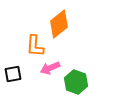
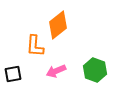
orange diamond: moved 1 px left, 1 px down
pink arrow: moved 6 px right, 3 px down
green hexagon: moved 19 px right, 12 px up
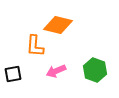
orange diamond: rotated 52 degrees clockwise
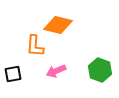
green hexagon: moved 5 px right
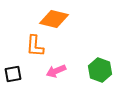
orange diamond: moved 4 px left, 6 px up
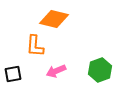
green hexagon: rotated 20 degrees clockwise
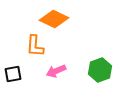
orange diamond: rotated 12 degrees clockwise
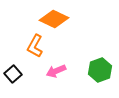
orange L-shape: rotated 25 degrees clockwise
black square: rotated 30 degrees counterclockwise
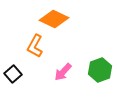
pink arrow: moved 7 px right, 1 px down; rotated 24 degrees counterclockwise
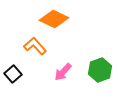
orange L-shape: rotated 110 degrees clockwise
